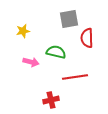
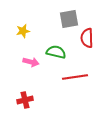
red cross: moved 26 px left
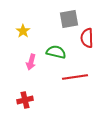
yellow star: rotated 24 degrees counterclockwise
pink arrow: rotated 91 degrees clockwise
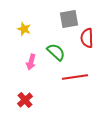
yellow star: moved 1 px right, 2 px up; rotated 16 degrees counterclockwise
green semicircle: rotated 30 degrees clockwise
red cross: rotated 28 degrees counterclockwise
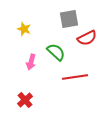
red semicircle: rotated 114 degrees counterclockwise
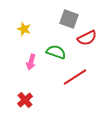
gray square: rotated 30 degrees clockwise
green semicircle: rotated 24 degrees counterclockwise
red line: rotated 25 degrees counterclockwise
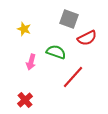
red line: moved 2 px left; rotated 15 degrees counterclockwise
